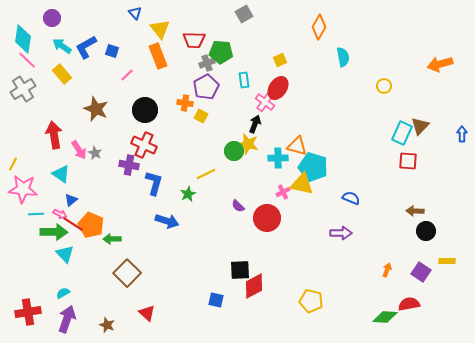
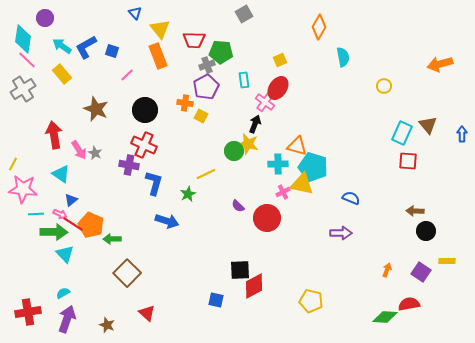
purple circle at (52, 18): moved 7 px left
gray cross at (207, 63): moved 2 px down
brown triangle at (420, 126): moved 8 px right, 1 px up; rotated 24 degrees counterclockwise
cyan cross at (278, 158): moved 6 px down
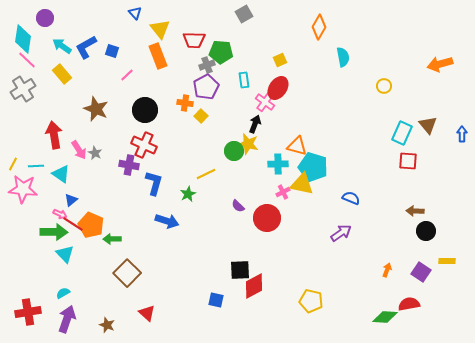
yellow square at (201, 116): rotated 16 degrees clockwise
cyan line at (36, 214): moved 48 px up
purple arrow at (341, 233): rotated 35 degrees counterclockwise
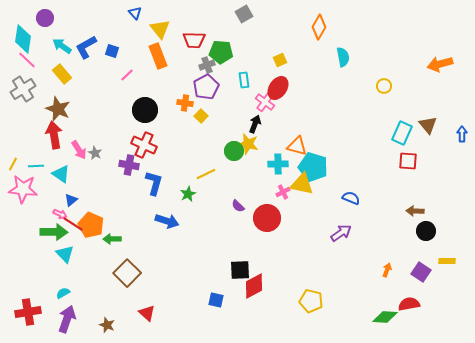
brown star at (96, 109): moved 38 px left
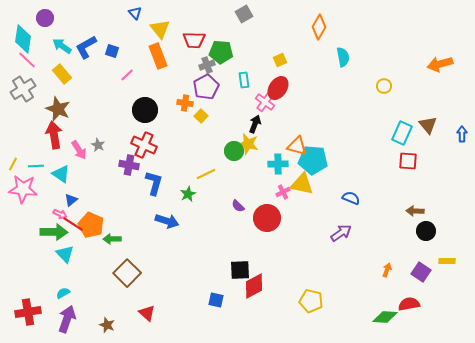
gray star at (95, 153): moved 3 px right, 8 px up
cyan pentagon at (313, 167): moved 7 px up; rotated 12 degrees counterclockwise
